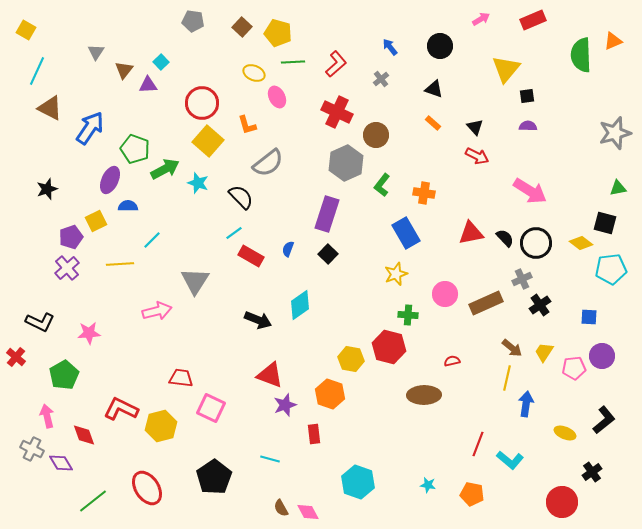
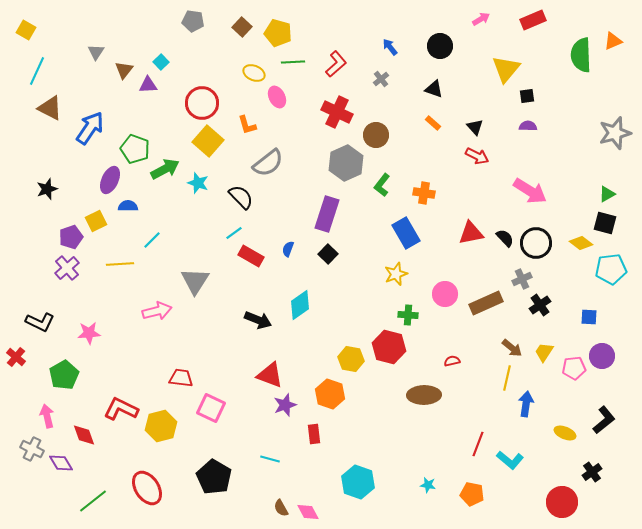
green triangle at (618, 188): moved 11 px left, 6 px down; rotated 18 degrees counterclockwise
black pentagon at (214, 477): rotated 8 degrees counterclockwise
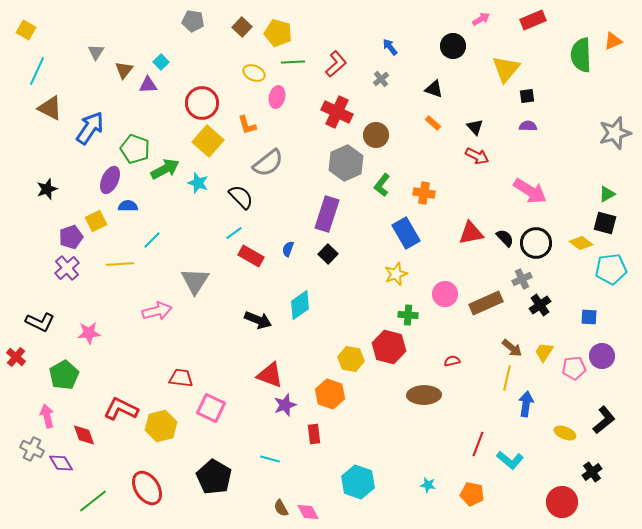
black circle at (440, 46): moved 13 px right
pink ellipse at (277, 97): rotated 40 degrees clockwise
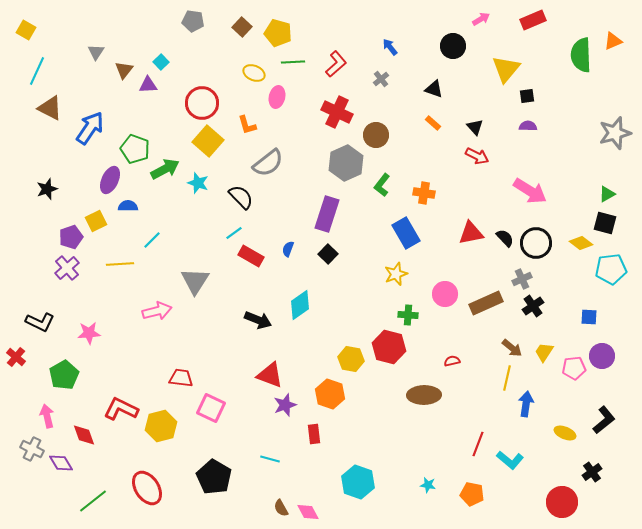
black cross at (540, 305): moved 7 px left, 1 px down
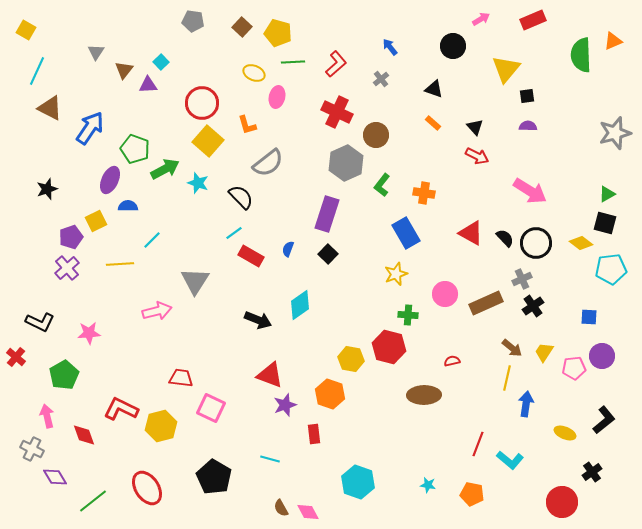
red triangle at (471, 233): rotated 40 degrees clockwise
purple diamond at (61, 463): moved 6 px left, 14 px down
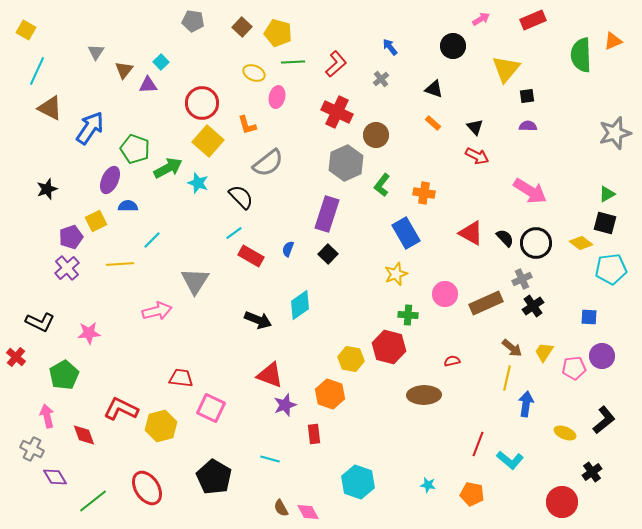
green arrow at (165, 169): moved 3 px right, 1 px up
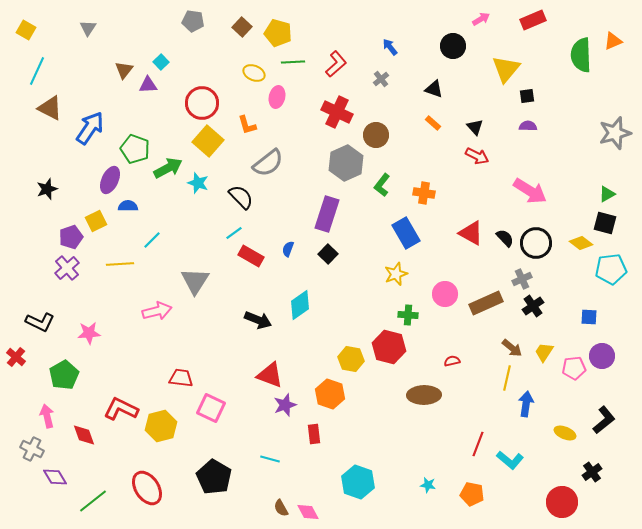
gray triangle at (96, 52): moved 8 px left, 24 px up
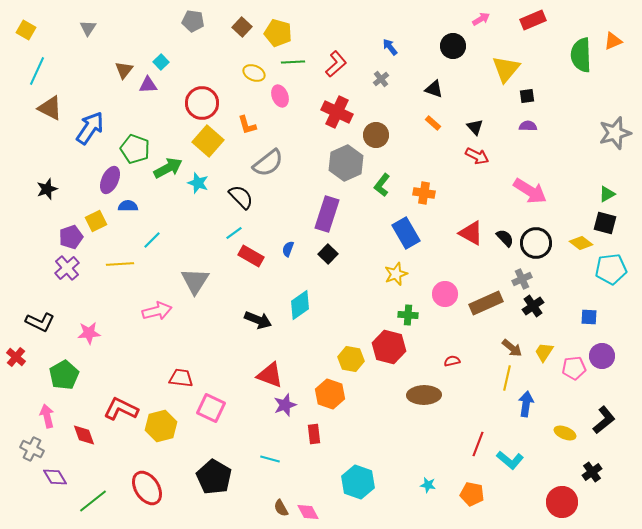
pink ellipse at (277, 97): moved 3 px right, 1 px up; rotated 35 degrees counterclockwise
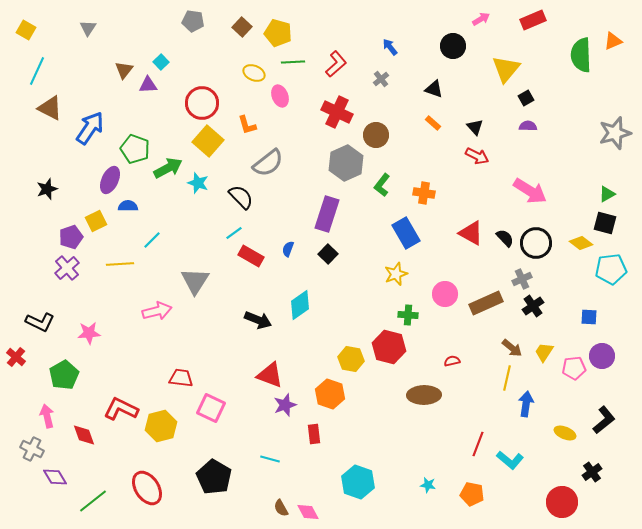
black square at (527, 96): moved 1 px left, 2 px down; rotated 21 degrees counterclockwise
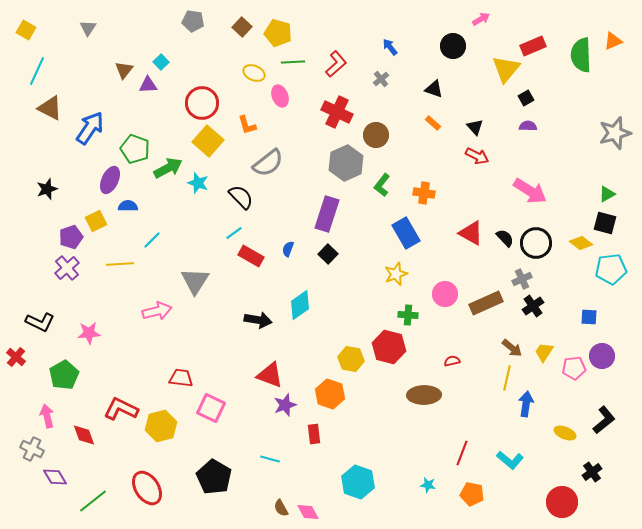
red rectangle at (533, 20): moved 26 px down
black arrow at (258, 320): rotated 12 degrees counterclockwise
red line at (478, 444): moved 16 px left, 9 px down
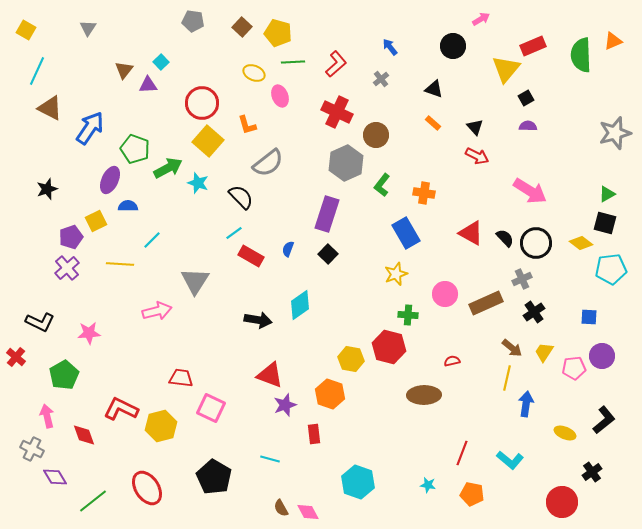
yellow line at (120, 264): rotated 8 degrees clockwise
black cross at (533, 306): moved 1 px right, 6 px down
